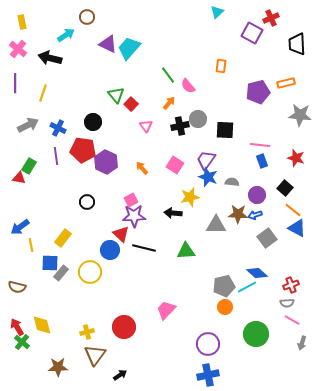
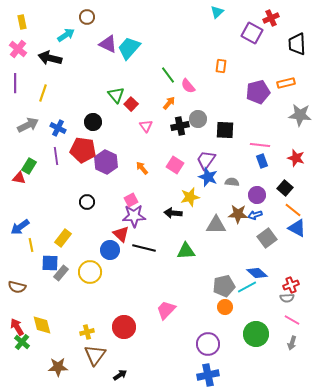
gray semicircle at (287, 303): moved 5 px up
gray arrow at (302, 343): moved 10 px left
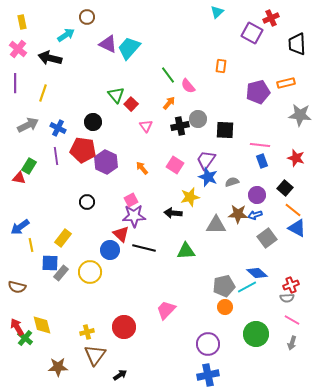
gray semicircle at (232, 182): rotated 24 degrees counterclockwise
green cross at (22, 342): moved 3 px right, 4 px up
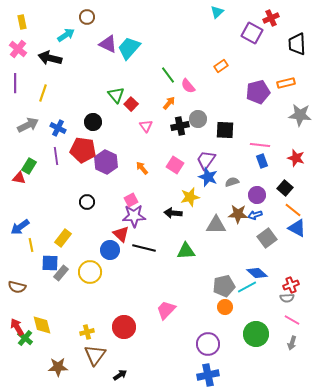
orange rectangle at (221, 66): rotated 48 degrees clockwise
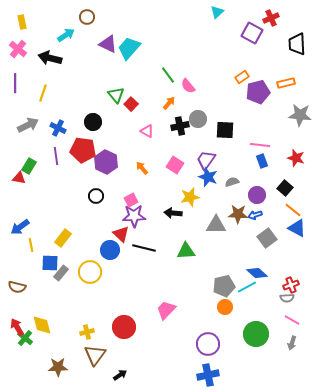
orange rectangle at (221, 66): moved 21 px right, 11 px down
pink triangle at (146, 126): moved 1 px right, 5 px down; rotated 24 degrees counterclockwise
black circle at (87, 202): moved 9 px right, 6 px up
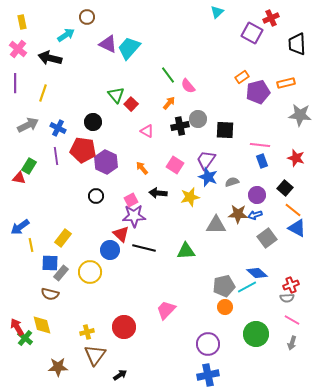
black arrow at (173, 213): moved 15 px left, 20 px up
brown semicircle at (17, 287): moved 33 px right, 7 px down
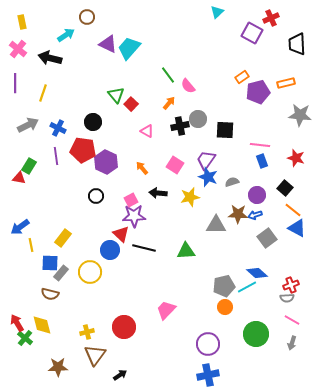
red arrow at (17, 327): moved 4 px up
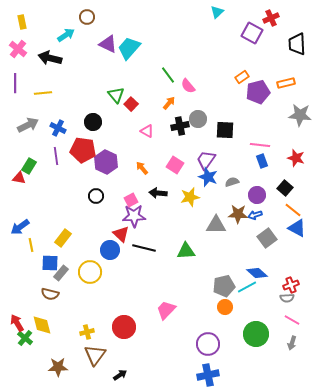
yellow line at (43, 93): rotated 66 degrees clockwise
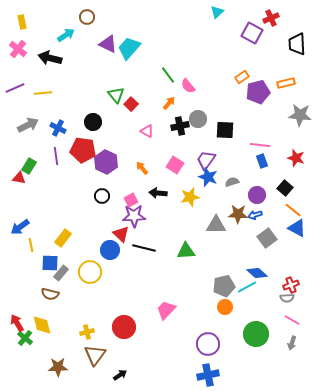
purple line at (15, 83): moved 5 px down; rotated 66 degrees clockwise
black circle at (96, 196): moved 6 px right
